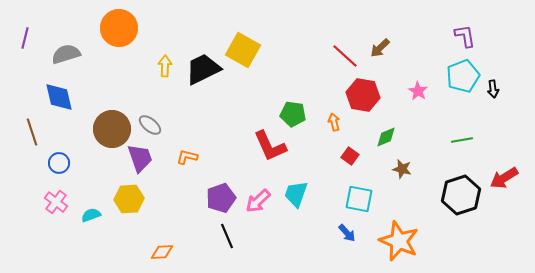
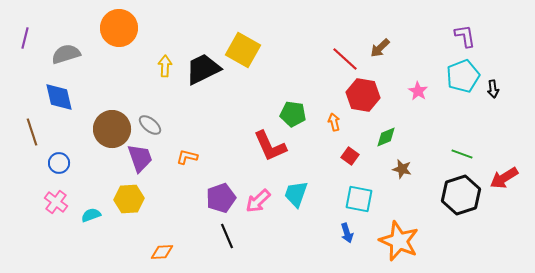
red line: moved 3 px down
green line: moved 14 px down; rotated 30 degrees clockwise
blue arrow: rotated 24 degrees clockwise
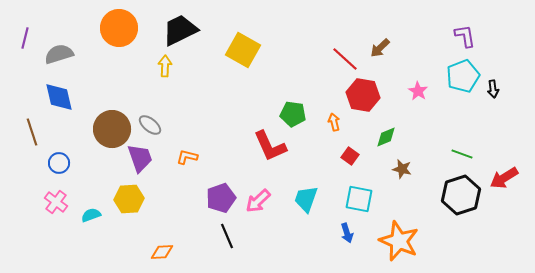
gray semicircle: moved 7 px left
black trapezoid: moved 23 px left, 39 px up
cyan trapezoid: moved 10 px right, 5 px down
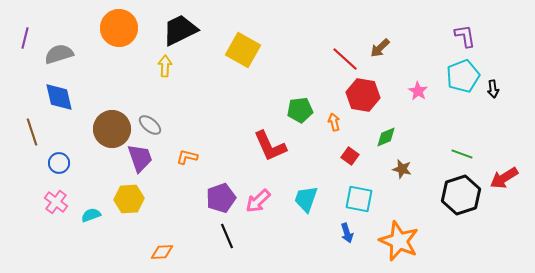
green pentagon: moved 7 px right, 4 px up; rotated 15 degrees counterclockwise
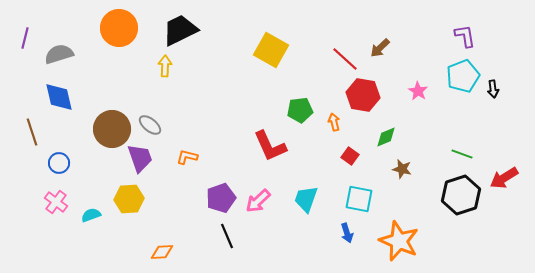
yellow square: moved 28 px right
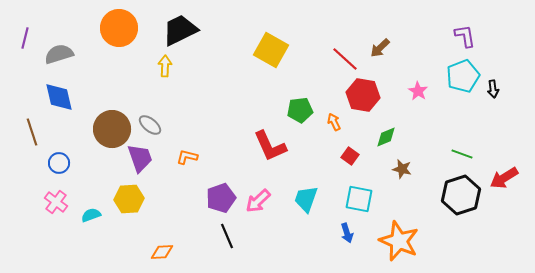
orange arrow: rotated 12 degrees counterclockwise
